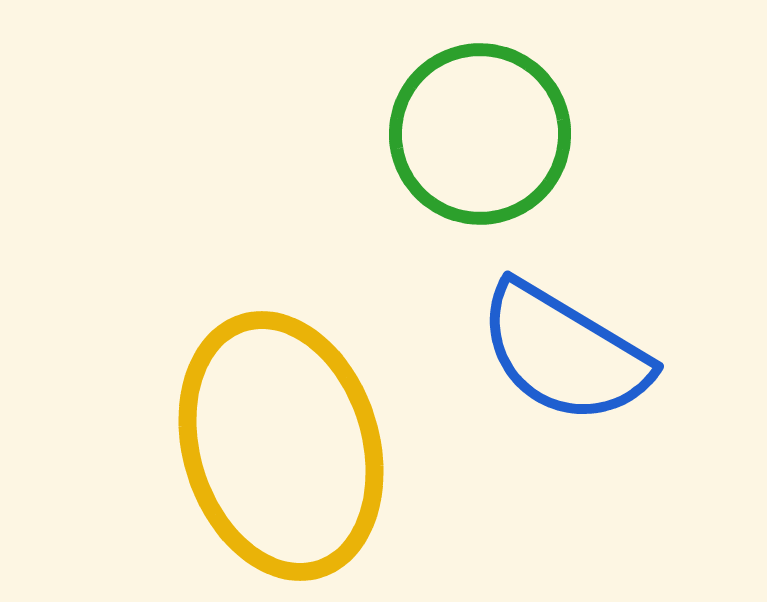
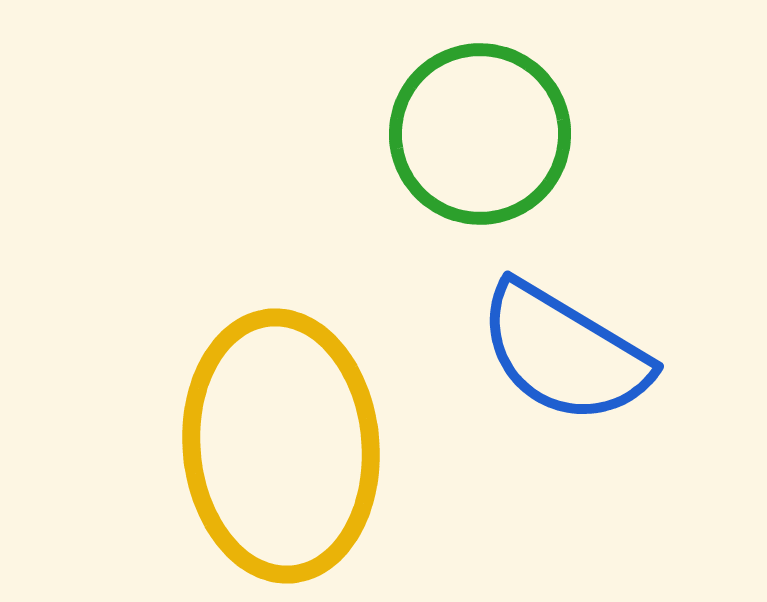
yellow ellipse: rotated 12 degrees clockwise
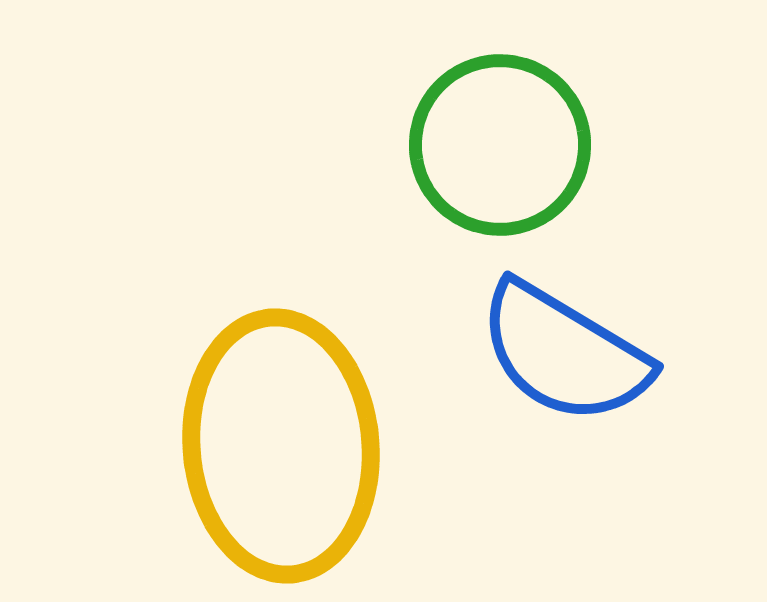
green circle: moved 20 px right, 11 px down
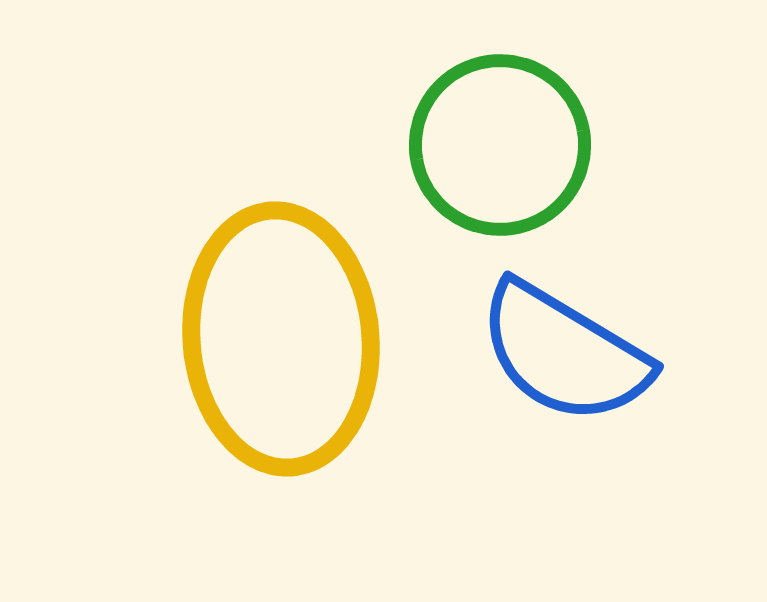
yellow ellipse: moved 107 px up
